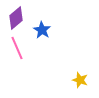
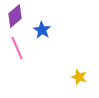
purple diamond: moved 1 px left, 2 px up
yellow star: moved 1 px left, 3 px up
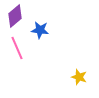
blue star: moved 2 px left; rotated 24 degrees counterclockwise
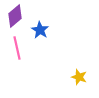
blue star: rotated 24 degrees clockwise
pink line: rotated 10 degrees clockwise
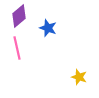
purple diamond: moved 4 px right
blue star: moved 8 px right, 2 px up; rotated 12 degrees counterclockwise
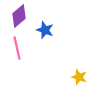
blue star: moved 3 px left, 2 px down
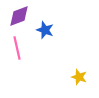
purple diamond: rotated 20 degrees clockwise
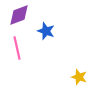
purple diamond: moved 1 px up
blue star: moved 1 px right, 1 px down
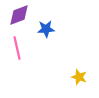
blue star: moved 2 px up; rotated 24 degrees counterclockwise
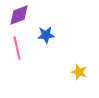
blue star: moved 6 px down
yellow star: moved 5 px up
